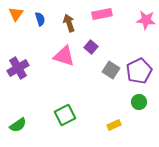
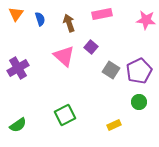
pink triangle: rotated 25 degrees clockwise
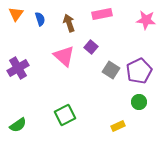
yellow rectangle: moved 4 px right, 1 px down
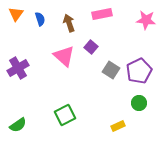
green circle: moved 1 px down
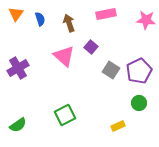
pink rectangle: moved 4 px right
